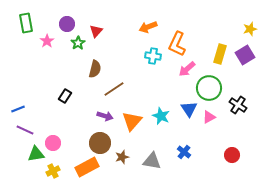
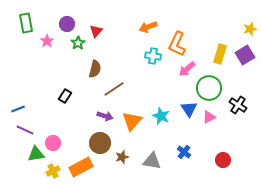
red circle: moved 9 px left, 5 px down
orange rectangle: moved 6 px left
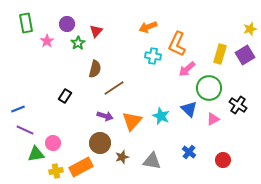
brown line: moved 1 px up
blue triangle: rotated 12 degrees counterclockwise
pink triangle: moved 4 px right, 2 px down
blue cross: moved 5 px right
yellow cross: moved 3 px right; rotated 16 degrees clockwise
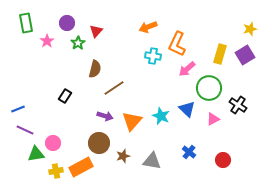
purple circle: moved 1 px up
blue triangle: moved 2 px left
brown circle: moved 1 px left
brown star: moved 1 px right, 1 px up
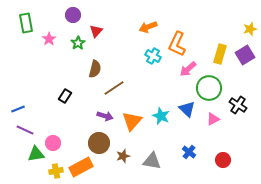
purple circle: moved 6 px right, 8 px up
pink star: moved 2 px right, 2 px up
cyan cross: rotated 21 degrees clockwise
pink arrow: moved 1 px right
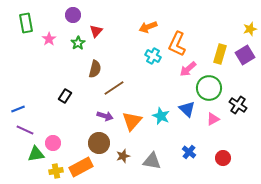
red circle: moved 2 px up
